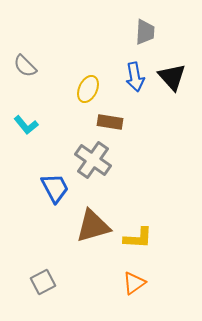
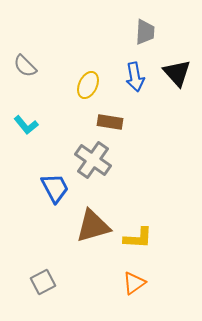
black triangle: moved 5 px right, 4 px up
yellow ellipse: moved 4 px up
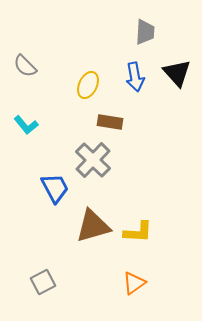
gray cross: rotated 9 degrees clockwise
yellow L-shape: moved 6 px up
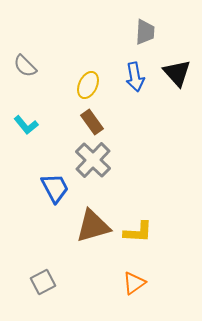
brown rectangle: moved 18 px left; rotated 45 degrees clockwise
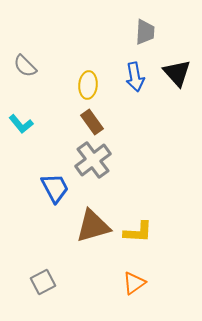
yellow ellipse: rotated 20 degrees counterclockwise
cyan L-shape: moved 5 px left, 1 px up
gray cross: rotated 9 degrees clockwise
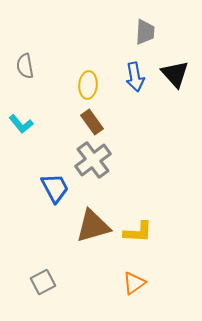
gray semicircle: rotated 35 degrees clockwise
black triangle: moved 2 px left, 1 px down
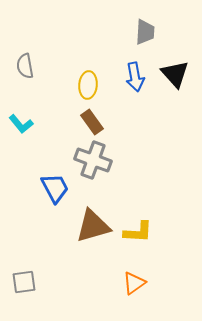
gray cross: rotated 33 degrees counterclockwise
gray square: moved 19 px left; rotated 20 degrees clockwise
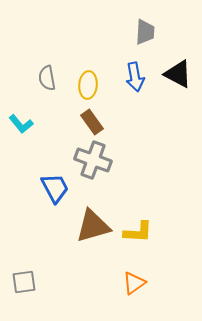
gray semicircle: moved 22 px right, 12 px down
black triangle: moved 3 px right; rotated 20 degrees counterclockwise
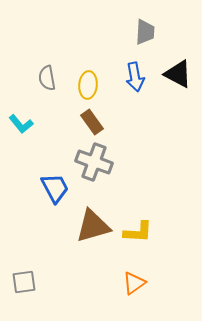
gray cross: moved 1 px right, 2 px down
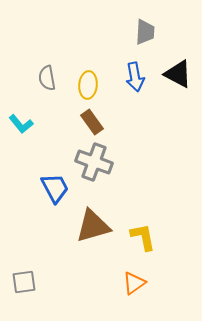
yellow L-shape: moved 5 px right, 5 px down; rotated 104 degrees counterclockwise
